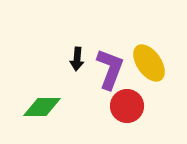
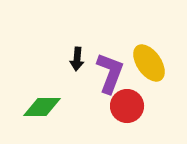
purple L-shape: moved 4 px down
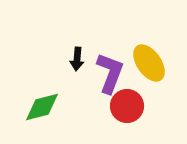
green diamond: rotated 15 degrees counterclockwise
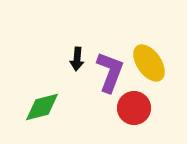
purple L-shape: moved 1 px up
red circle: moved 7 px right, 2 px down
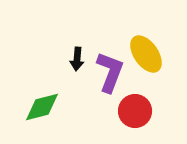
yellow ellipse: moved 3 px left, 9 px up
red circle: moved 1 px right, 3 px down
